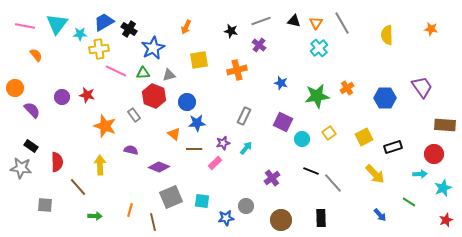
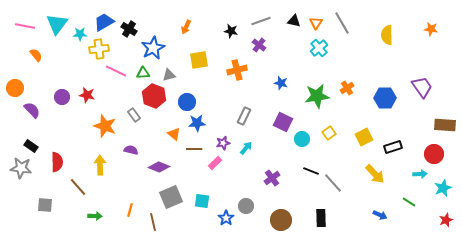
blue arrow at (380, 215): rotated 24 degrees counterclockwise
blue star at (226, 218): rotated 28 degrees counterclockwise
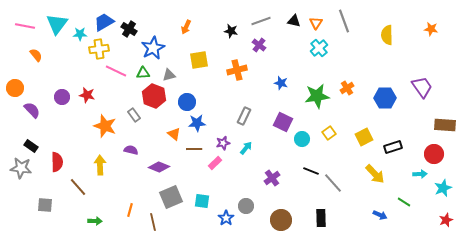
gray line at (342, 23): moved 2 px right, 2 px up; rotated 10 degrees clockwise
green line at (409, 202): moved 5 px left
green arrow at (95, 216): moved 5 px down
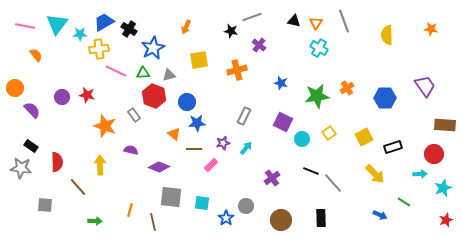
gray line at (261, 21): moved 9 px left, 4 px up
cyan cross at (319, 48): rotated 18 degrees counterclockwise
purple trapezoid at (422, 87): moved 3 px right, 1 px up
pink rectangle at (215, 163): moved 4 px left, 2 px down
gray square at (171, 197): rotated 30 degrees clockwise
cyan square at (202, 201): moved 2 px down
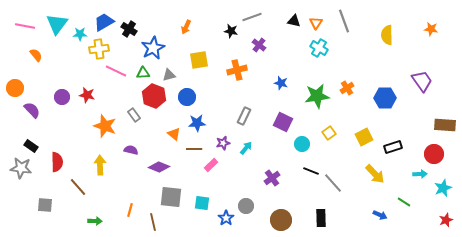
purple trapezoid at (425, 86): moved 3 px left, 5 px up
blue circle at (187, 102): moved 5 px up
cyan circle at (302, 139): moved 5 px down
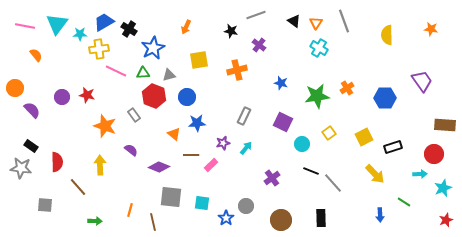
gray line at (252, 17): moved 4 px right, 2 px up
black triangle at (294, 21): rotated 24 degrees clockwise
brown line at (194, 149): moved 3 px left, 6 px down
purple semicircle at (131, 150): rotated 24 degrees clockwise
blue arrow at (380, 215): rotated 64 degrees clockwise
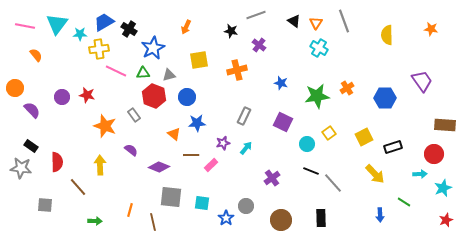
cyan circle at (302, 144): moved 5 px right
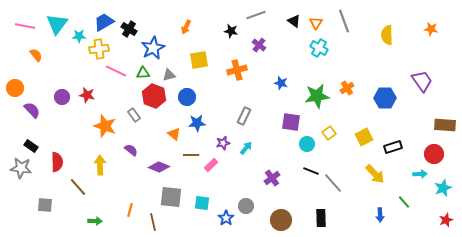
cyan star at (80, 34): moved 1 px left, 2 px down
purple square at (283, 122): moved 8 px right; rotated 18 degrees counterclockwise
green line at (404, 202): rotated 16 degrees clockwise
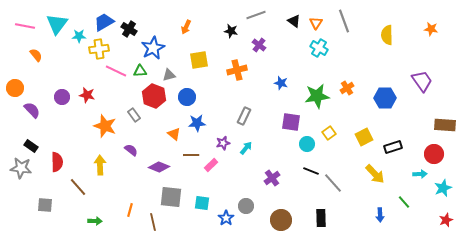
green triangle at (143, 73): moved 3 px left, 2 px up
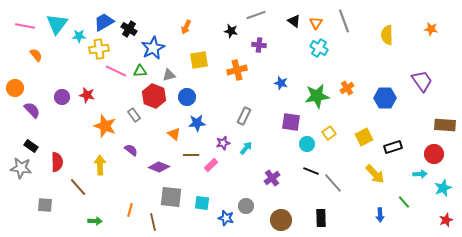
purple cross at (259, 45): rotated 32 degrees counterclockwise
blue star at (226, 218): rotated 21 degrees counterclockwise
